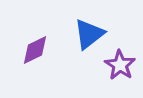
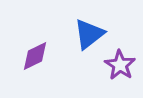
purple diamond: moved 6 px down
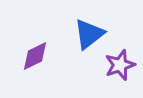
purple star: rotated 20 degrees clockwise
